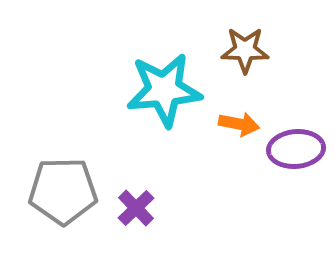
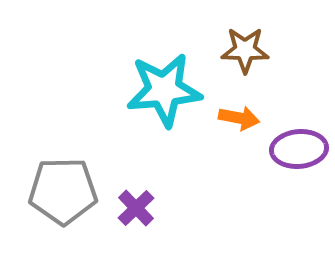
orange arrow: moved 6 px up
purple ellipse: moved 3 px right
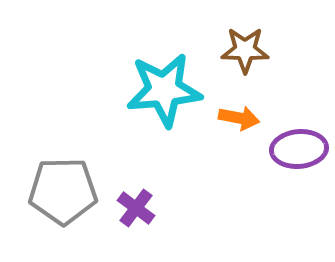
purple cross: rotated 9 degrees counterclockwise
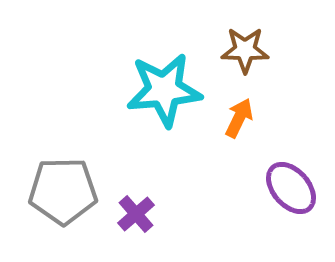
orange arrow: rotated 75 degrees counterclockwise
purple ellipse: moved 8 px left, 39 px down; rotated 54 degrees clockwise
purple cross: moved 6 px down; rotated 12 degrees clockwise
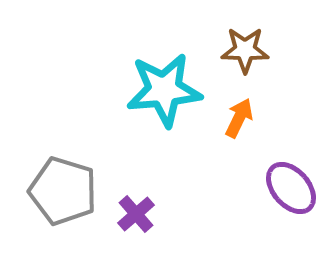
gray pentagon: rotated 18 degrees clockwise
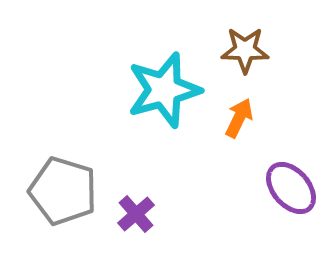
cyan star: rotated 10 degrees counterclockwise
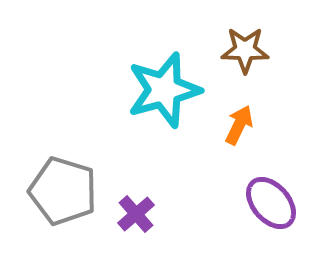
orange arrow: moved 7 px down
purple ellipse: moved 20 px left, 15 px down
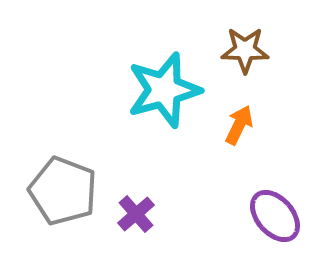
gray pentagon: rotated 4 degrees clockwise
purple ellipse: moved 4 px right, 13 px down
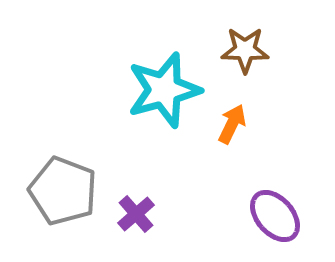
orange arrow: moved 7 px left, 1 px up
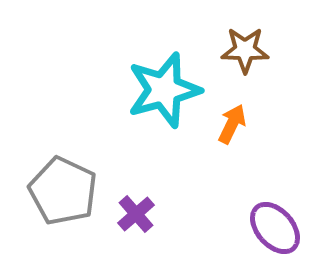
gray pentagon: rotated 4 degrees clockwise
purple ellipse: moved 12 px down
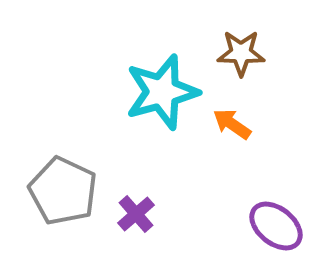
brown star: moved 4 px left, 3 px down
cyan star: moved 2 px left, 2 px down
orange arrow: rotated 81 degrees counterclockwise
purple ellipse: moved 1 px right, 2 px up; rotated 10 degrees counterclockwise
